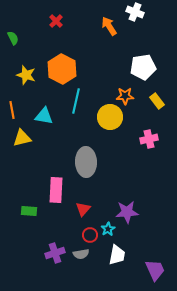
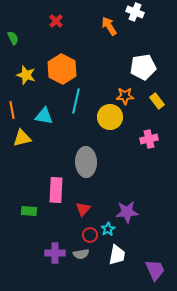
purple cross: rotated 18 degrees clockwise
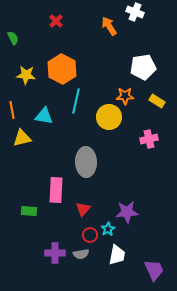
yellow star: rotated 12 degrees counterclockwise
yellow rectangle: rotated 21 degrees counterclockwise
yellow circle: moved 1 px left
purple trapezoid: moved 1 px left
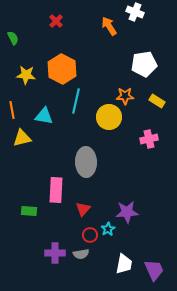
white pentagon: moved 1 px right, 3 px up
white trapezoid: moved 7 px right, 9 px down
